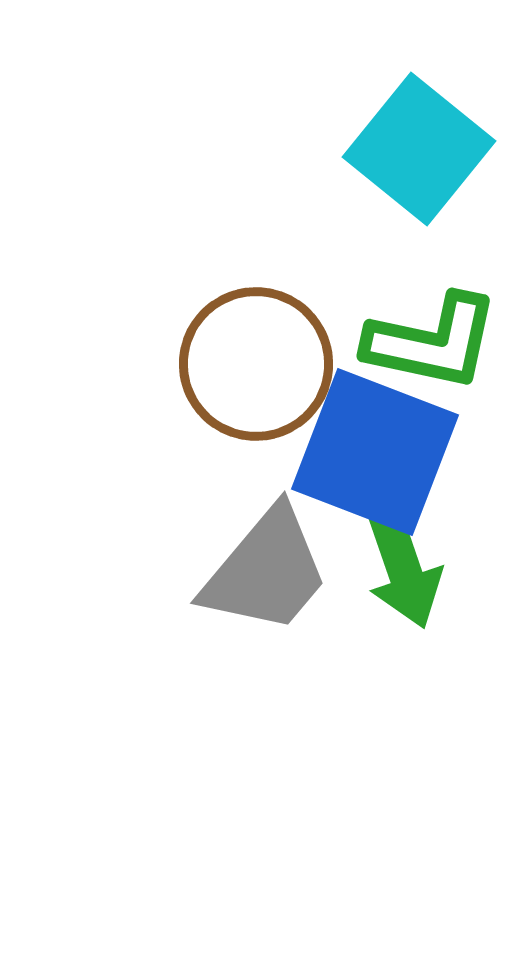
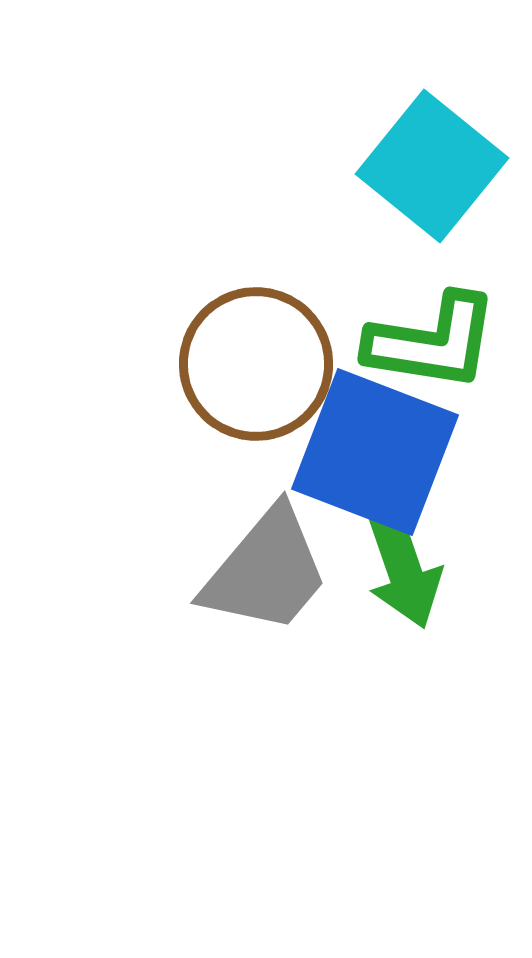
cyan square: moved 13 px right, 17 px down
green L-shape: rotated 3 degrees counterclockwise
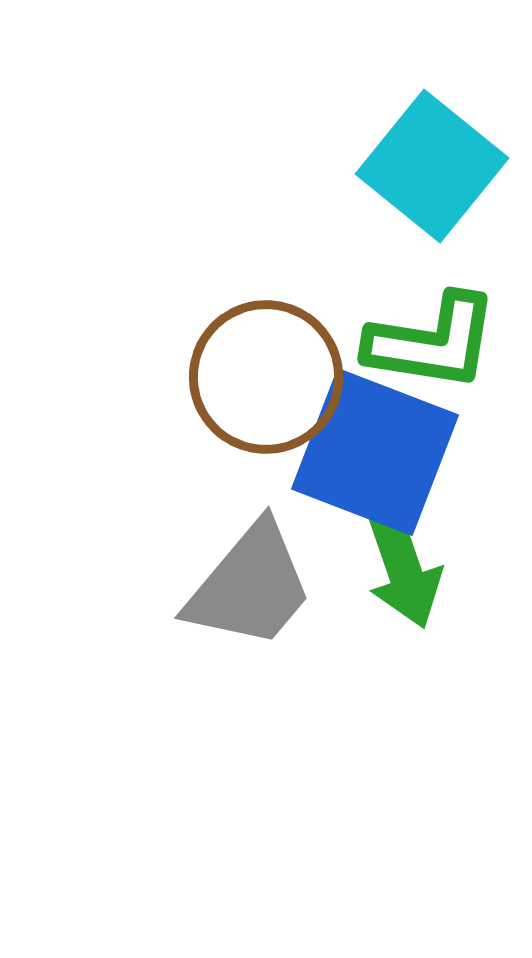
brown circle: moved 10 px right, 13 px down
gray trapezoid: moved 16 px left, 15 px down
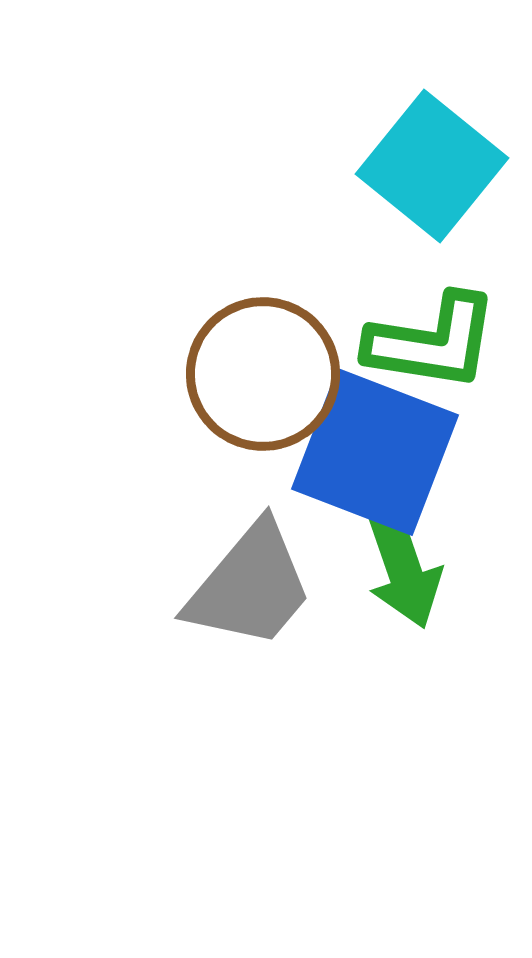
brown circle: moved 3 px left, 3 px up
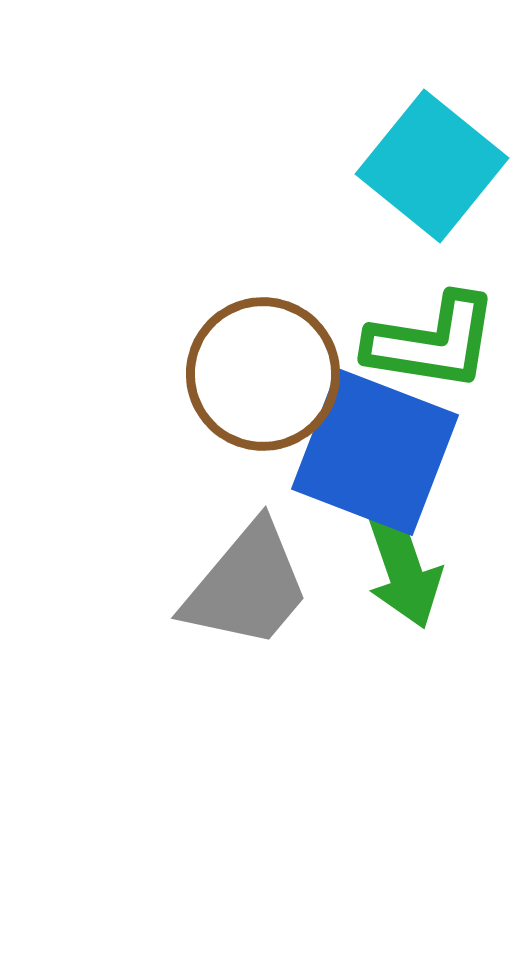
gray trapezoid: moved 3 px left
